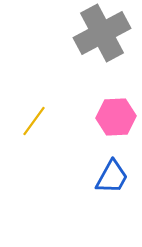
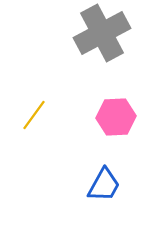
yellow line: moved 6 px up
blue trapezoid: moved 8 px left, 8 px down
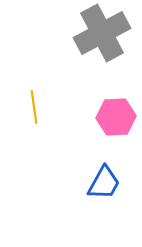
yellow line: moved 8 px up; rotated 44 degrees counterclockwise
blue trapezoid: moved 2 px up
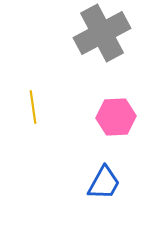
yellow line: moved 1 px left
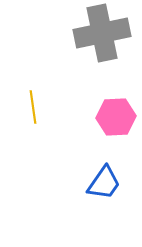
gray cross: rotated 16 degrees clockwise
blue trapezoid: rotated 6 degrees clockwise
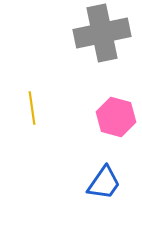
yellow line: moved 1 px left, 1 px down
pink hexagon: rotated 18 degrees clockwise
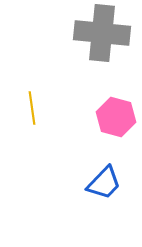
gray cross: rotated 18 degrees clockwise
blue trapezoid: rotated 9 degrees clockwise
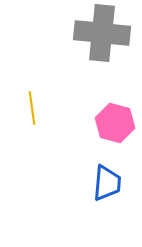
pink hexagon: moved 1 px left, 6 px down
blue trapezoid: moved 3 px right; rotated 39 degrees counterclockwise
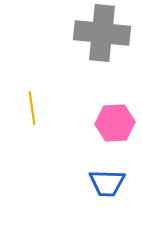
pink hexagon: rotated 18 degrees counterclockwise
blue trapezoid: rotated 87 degrees clockwise
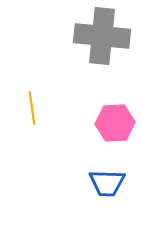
gray cross: moved 3 px down
